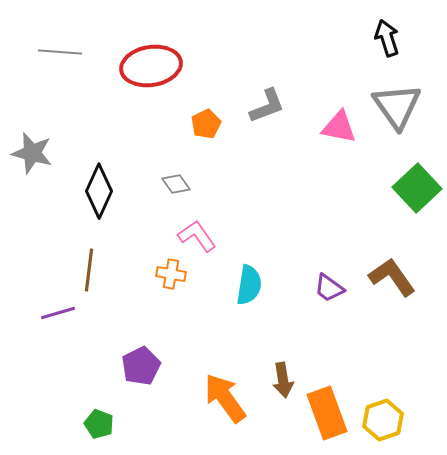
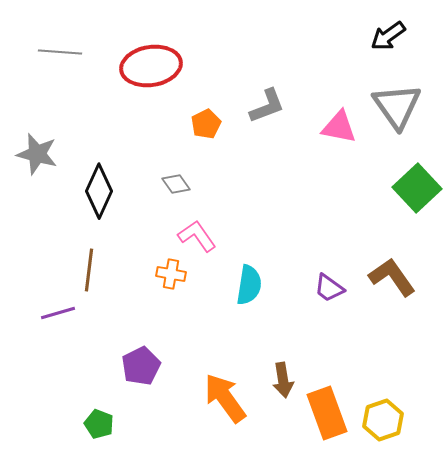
black arrow: moved 1 px right, 2 px up; rotated 108 degrees counterclockwise
gray star: moved 5 px right, 1 px down
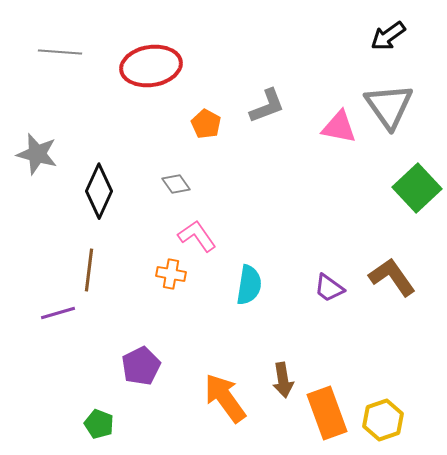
gray triangle: moved 8 px left
orange pentagon: rotated 16 degrees counterclockwise
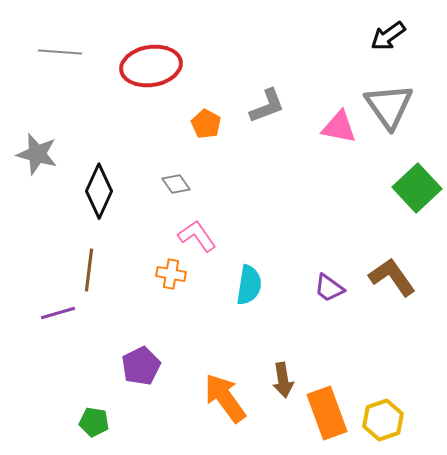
green pentagon: moved 5 px left, 2 px up; rotated 12 degrees counterclockwise
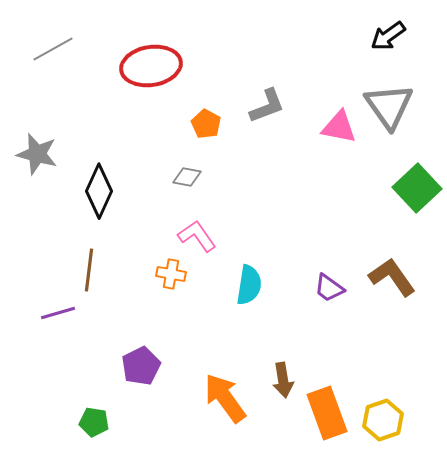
gray line: moved 7 px left, 3 px up; rotated 33 degrees counterclockwise
gray diamond: moved 11 px right, 7 px up; rotated 44 degrees counterclockwise
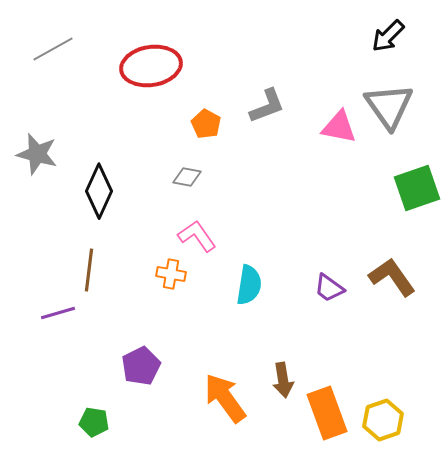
black arrow: rotated 9 degrees counterclockwise
green square: rotated 24 degrees clockwise
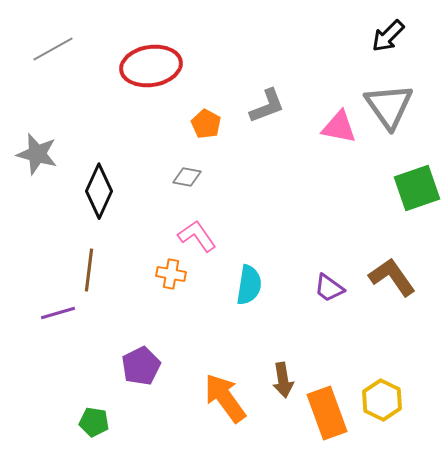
yellow hexagon: moved 1 px left, 20 px up; rotated 15 degrees counterclockwise
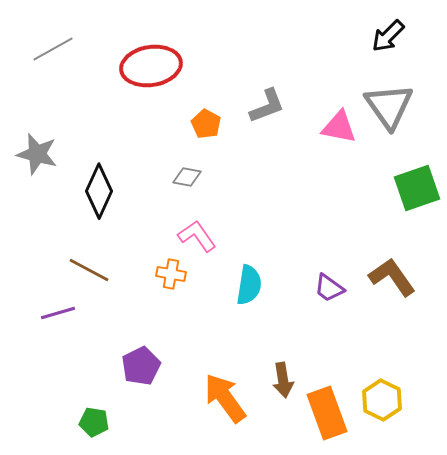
brown line: rotated 69 degrees counterclockwise
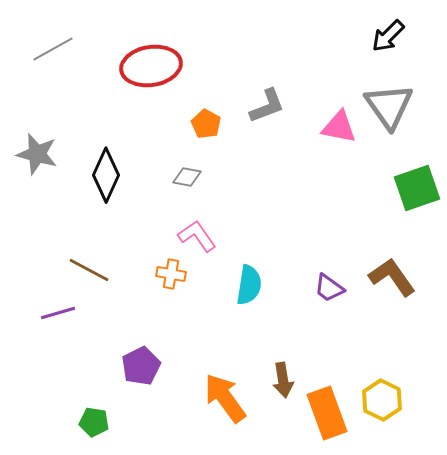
black diamond: moved 7 px right, 16 px up
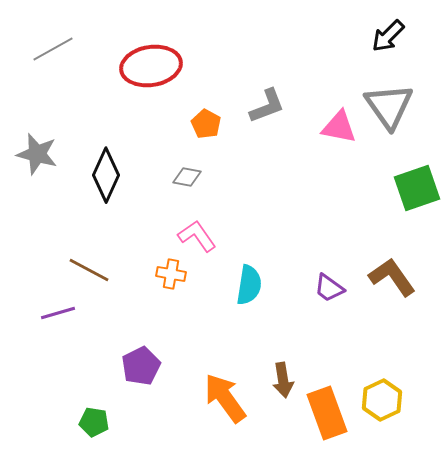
yellow hexagon: rotated 9 degrees clockwise
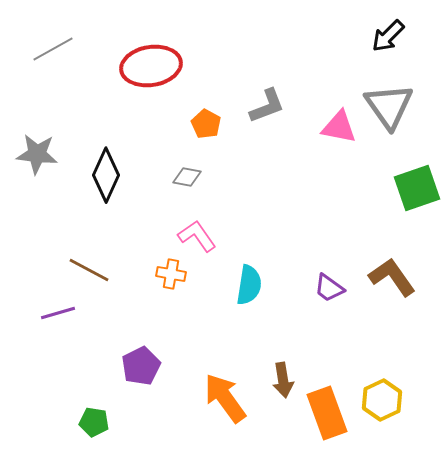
gray star: rotated 9 degrees counterclockwise
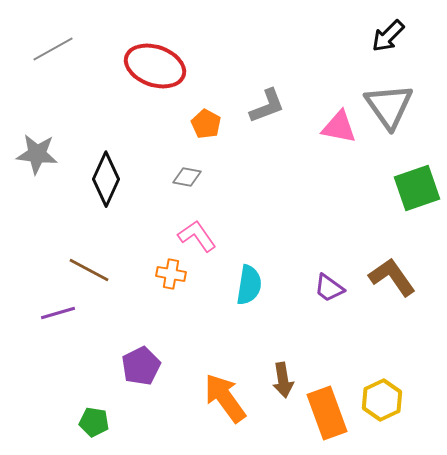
red ellipse: moved 4 px right; rotated 28 degrees clockwise
black diamond: moved 4 px down
